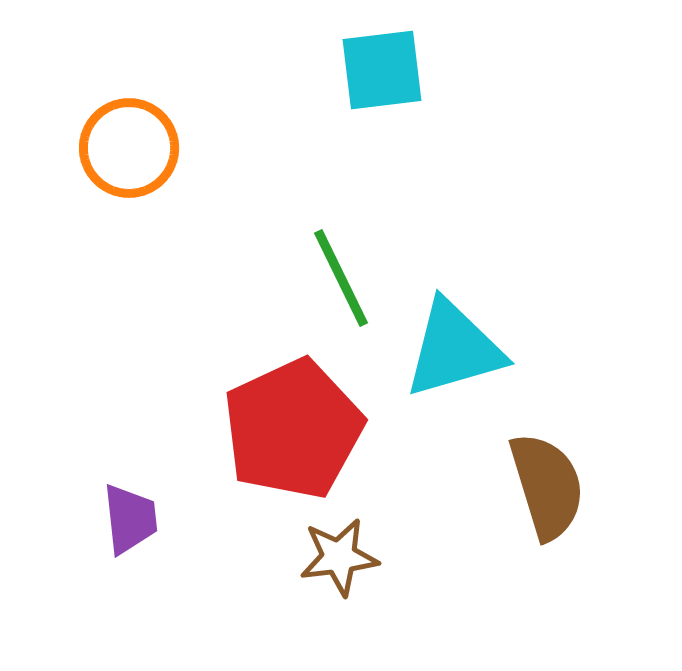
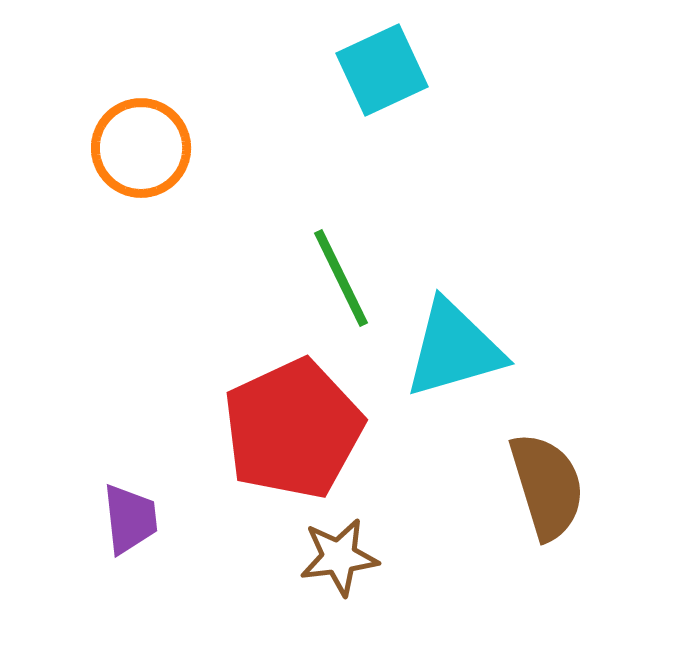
cyan square: rotated 18 degrees counterclockwise
orange circle: moved 12 px right
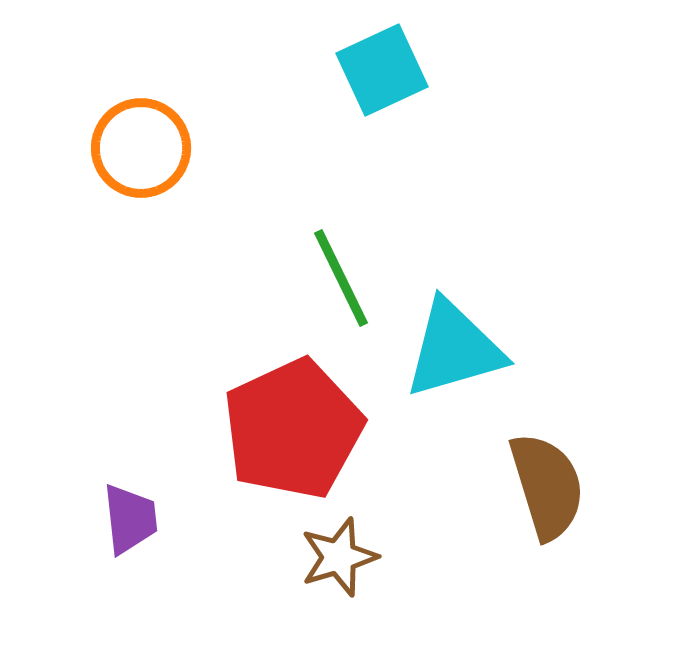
brown star: rotated 10 degrees counterclockwise
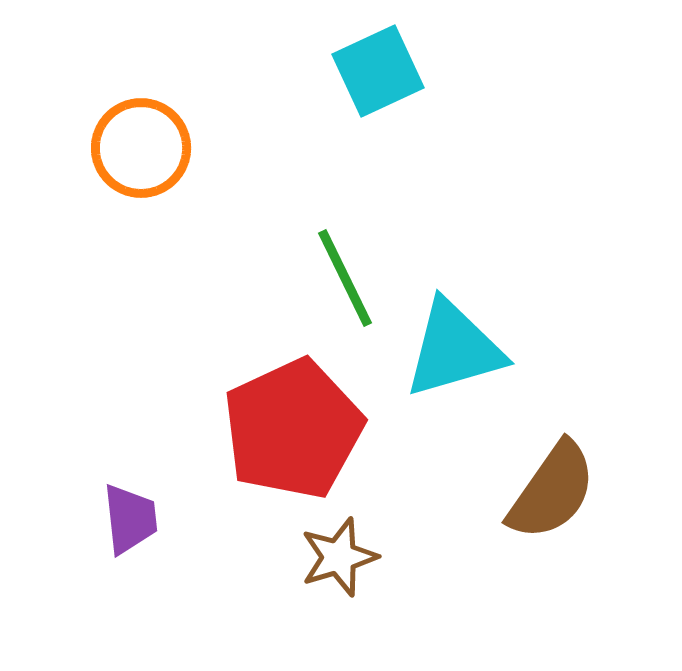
cyan square: moved 4 px left, 1 px down
green line: moved 4 px right
brown semicircle: moved 5 px right, 5 px down; rotated 52 degrees clockwise
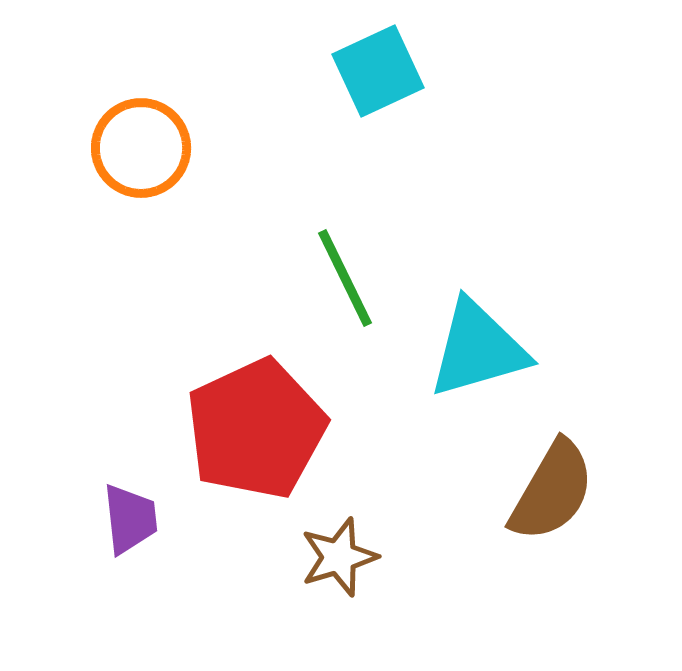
cyan triangle: moved 24 px right
red pentagon: moved 37 px left
brown semicircle: rotated 5 degrees counterclockwise
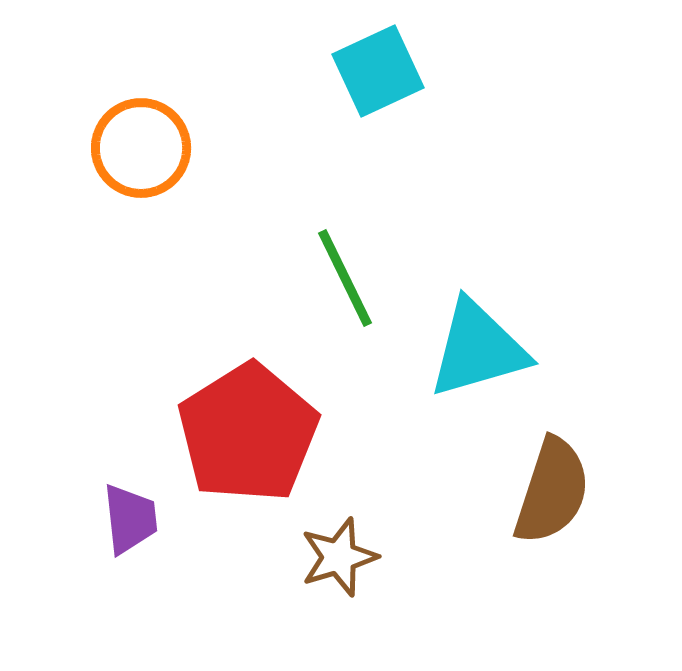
red pentagon: moved 8 px left, 4 px down; rotated 7 degrees counterclockwise
brown semicircle: rotated 12 degrees counterclockwise
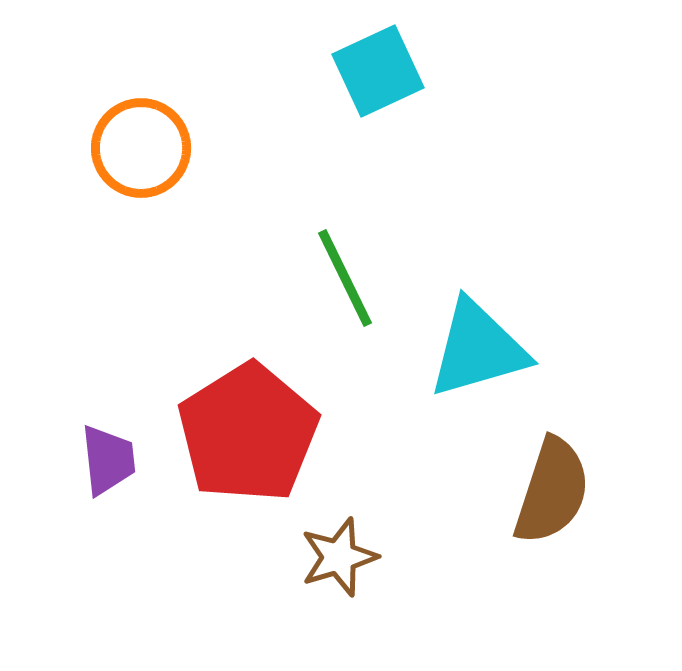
purple trapezoid: moved 22 px left, 59 px up
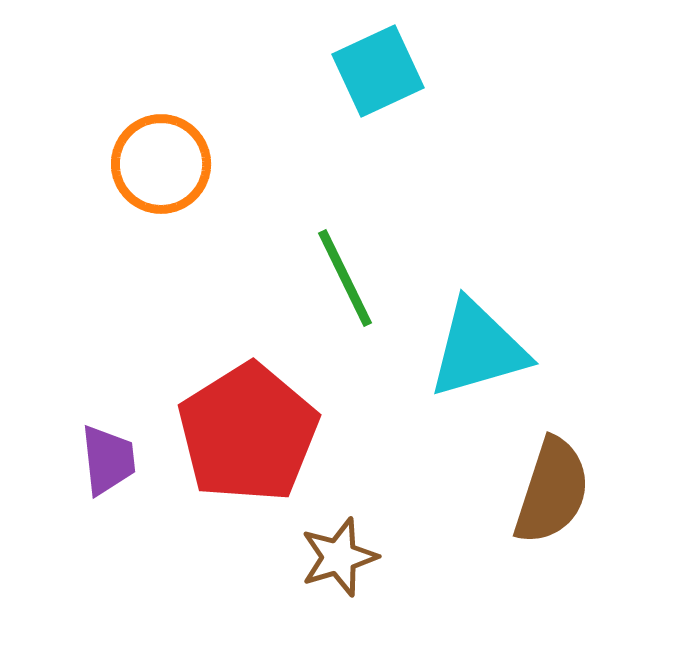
orange circle: moved 20 px right, 16 px down
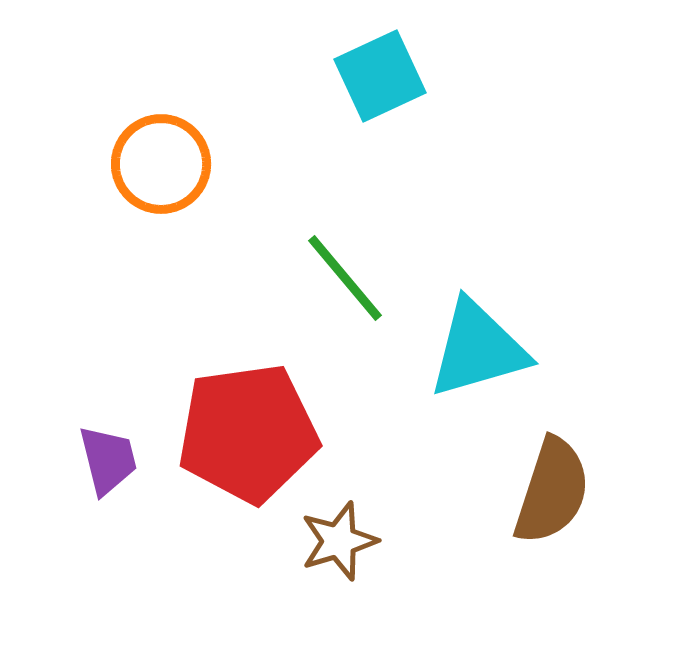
cyan square: moved 2 px right, 5 px down
green line: rotated 14 degrees counterclockwise
red pentagon: rotated 24 degrees clockwise
purple trapezoid: rotated 8 degrees counterclockwise
brown star: moved 16 px up
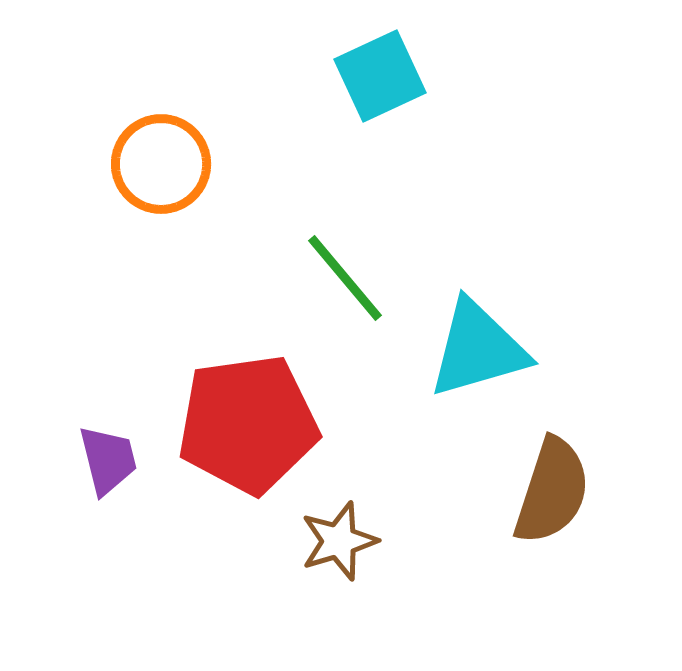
red pentagon: moved 9 px up
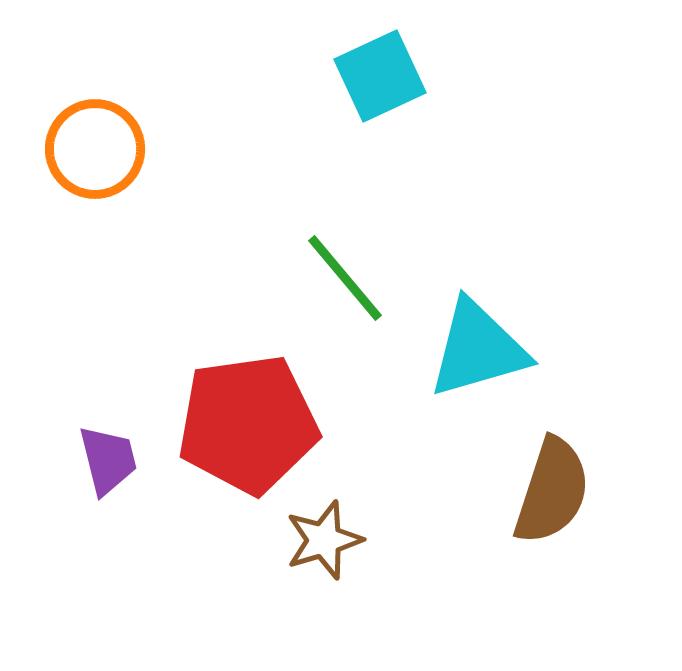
orange circle: moved 66 px left, 15 px up
brown star: moved 15 px left, 1 px up
